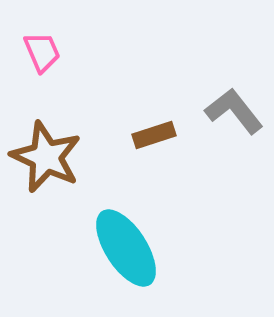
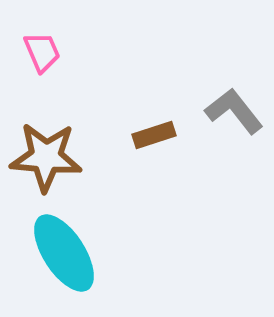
brown star: rotated 20 degrees counterclockwise
cyan ellipse: moved 62 px left, 5 px down
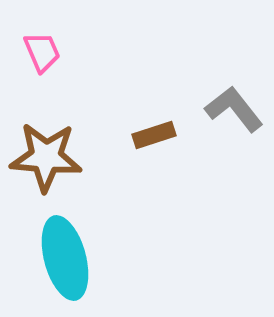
gray L-shape: moved 2 px up
cyan ellipse: moved 1 px right, 5 px down; rotated 18 degrees clockwise
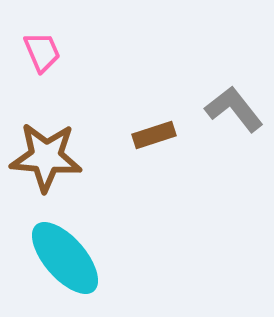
cyan ellipse: rotated 26 degrees counterclockwise
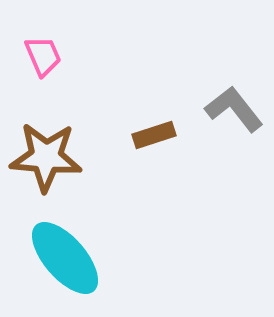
pink trapezoid: moved 1 px right, 4 px down
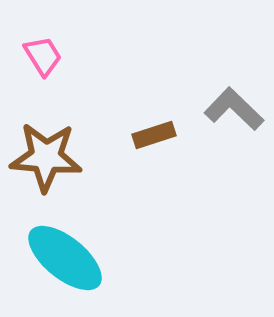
pink trapezoid: rotated 9 degrees counterclockwise
gray L-shape: rotated 8 degrees counterclockwise
cyan ellipse: rotated 10 degrees counterclockwise
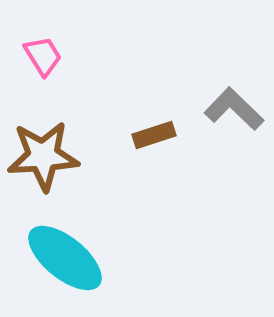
brown star: moved 3 px left, 1 px up; rotated 8 degrees counterclockwise
